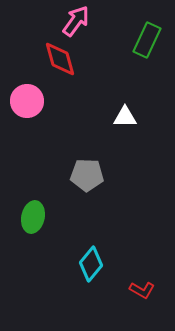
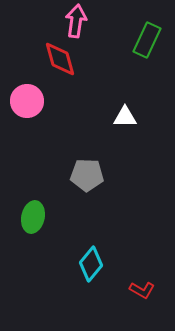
pink arrow: rotated 28 degrees counterclockwise
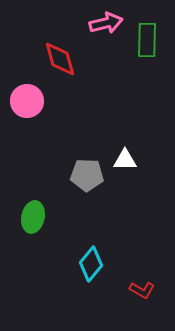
pink arrow: moved 30 px right, 2 px down; rotated 68 degrees clockwise
green rectangle: rotated 24 degrees counterclockwise
white triangle: moved 43 px down
